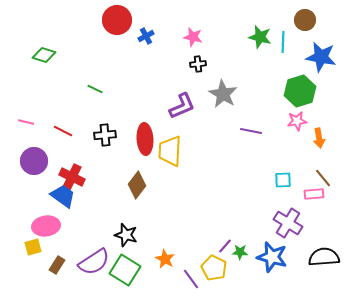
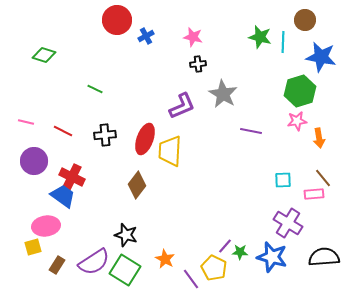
red ellipse at (145, 139): rotated 24 degrees clockwise
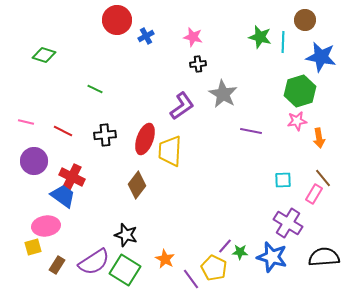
purple L-shape at (182, 106): rotated 12 degrees counterclockwise
pink rectangle at (314, 194): rotated 54 degrees counterclockwise
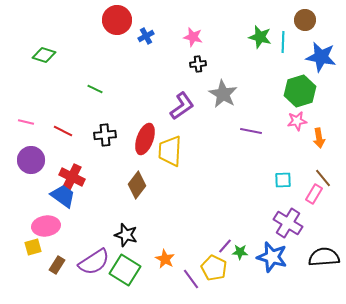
purple circle at (34, 161): moved 3 px left, 1 px up
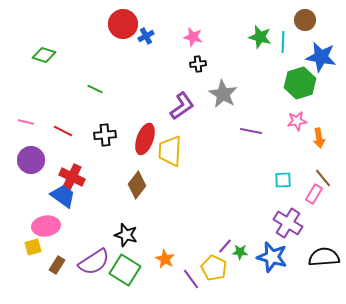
red circle at (117, 20): moved 6 px right, 4 px down
green hexagon at (300, 91): moved 8 px up
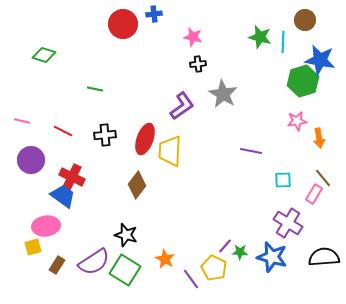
blue cross at (146, 36): moved 8 px right, 22 px up; rotated 21 degrees clockwise
blue star at (321, 57): moved 1 px left, 3 px down
green hexagon at (300, 83): moved 3 px right, 2 px up
green line at (95, 89): rotated 14 degrees counterclockwise
pink line at (26, 122): moved 4 px left, 1 px up
purple line at (251, 131): moved 20 px down
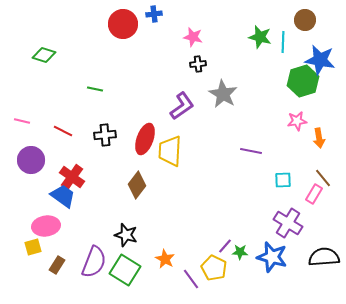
red cross at (72, 177): rotated 10 degrees clockwise
purple semicircle at (94, 262): rotated 36 degrees counterclockwise
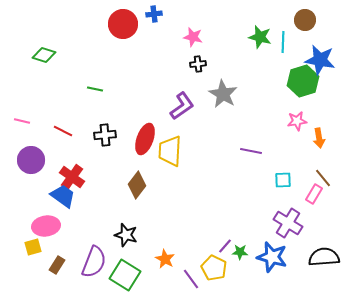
green square at (125, 270): moved 5 px down
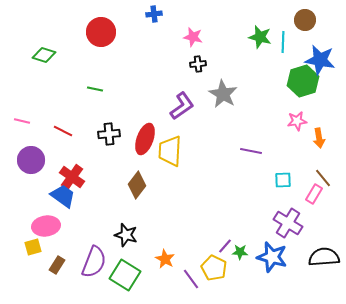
red circle at (123, 24): moved 22 px left, 8 px down
black cross at (105, 135): moved 4 px right, 1 px up
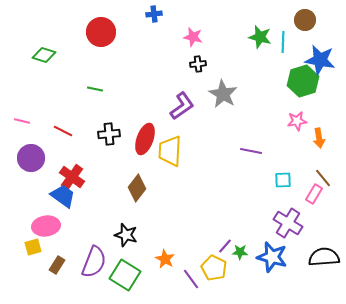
purple circle at (31, 160): moved 2 px up
brown diamond at (137, 185): moved 3 px down
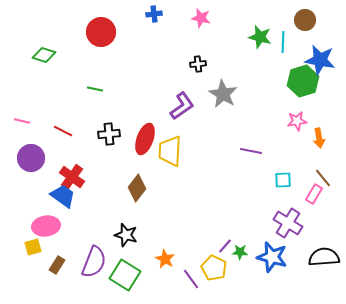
pink star at (193, 37): moved 8 px right, 19 px up
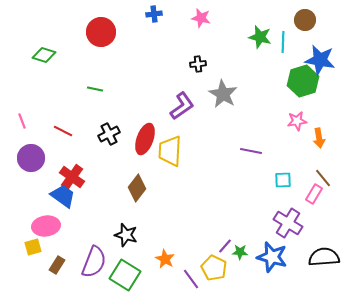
pink line at (22, 121): rotated 56 degrees clockwise
black cross at (109, 134): rotated 20 degrees counterclockwise
